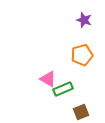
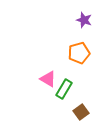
orange pentagon: moved 3 px left, 2 px up
green rectangle: moved 1 px right; rotated 36 degrees counterclockwise
brown square: rotated 14 degrees counterclockwise
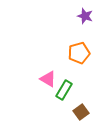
purple star: moved 1 px right, 4 px up
green rectangle: moved 1 px down
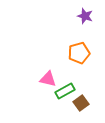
pink triangle: rotated 18 degrees counterclockwise
green rectangle: moved 1 px right, 1 px down; rotated 30 degrees clockwise
brown square: moved 9 px up
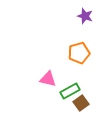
green rectangle: moved 5 px right
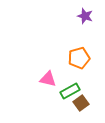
orange pentagon: moved 5 px down
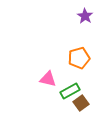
purple star: rotated 14 degrees clockwise
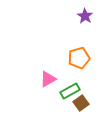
pink triangle: rotated 42 degrees counterclockwise
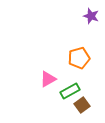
purple star: moved 6 px right; rotated 14 degrees counterclockwise
brown square: moved 1 px right, 2 px down
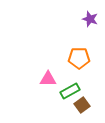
purple star: moved 1 px left, 3 px down
orange pentagon: rotated 15 degrees clockwise
pink triangle: rotated 30 degrees clockwise
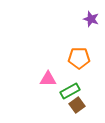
purple star: moved 1 px right
brown square: moved 5 px left
